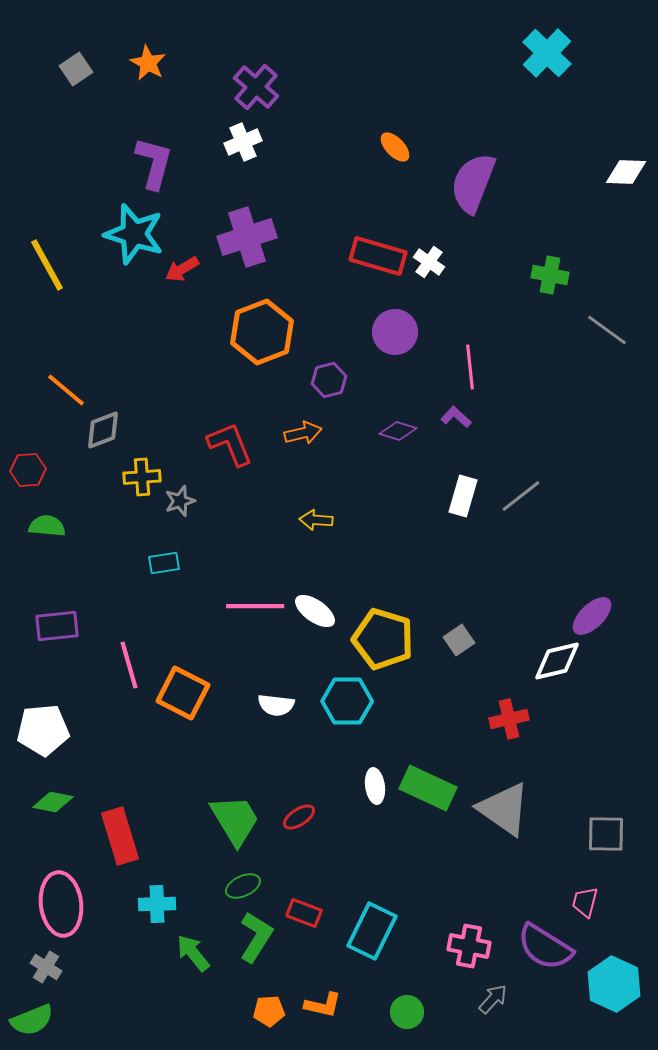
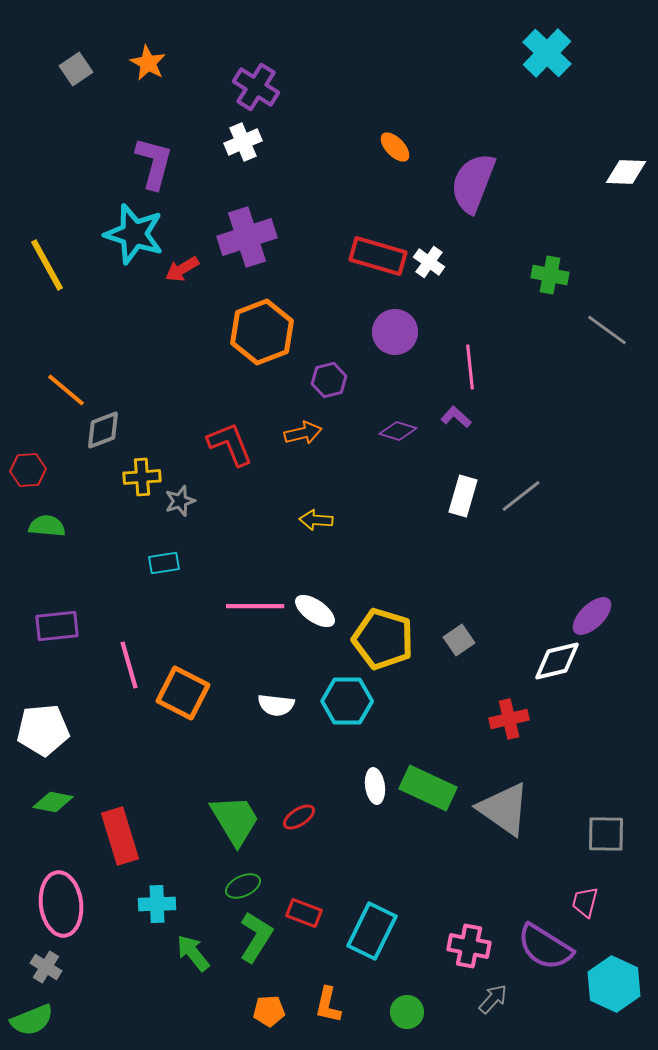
purple cross at (256, 87): rotated 9 degrees counterclockwise
orange L-shape at (323, 1005): moved 5 px right; rotated 90 degrees clockwise
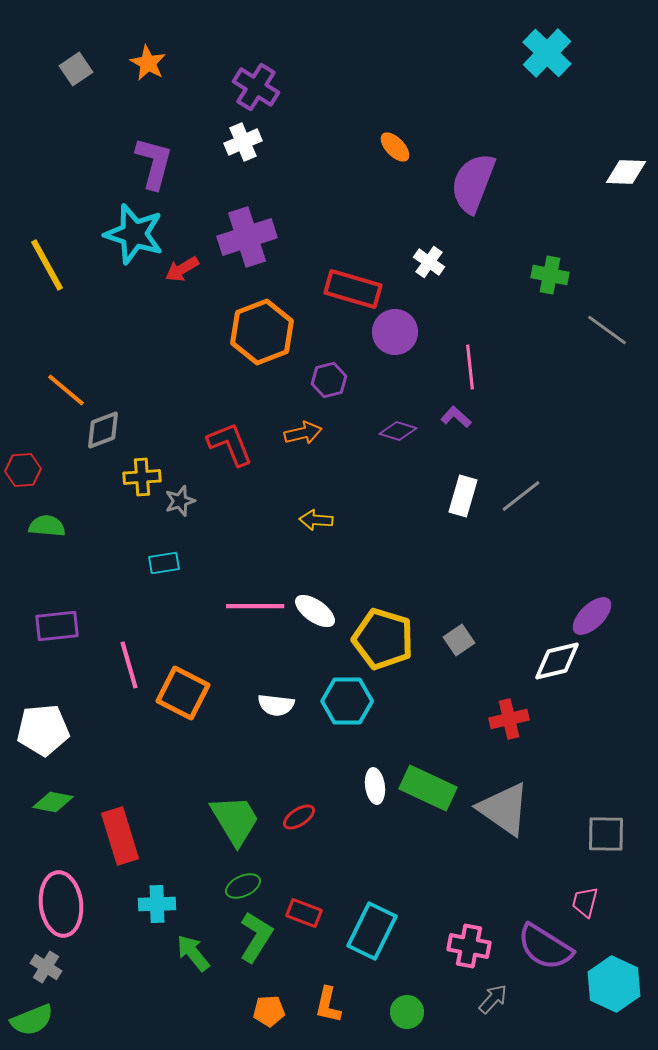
red rectangle at (378, 256): moved 25 px left, 33 px down
red hexagon at (28, 470): moved 5 px left
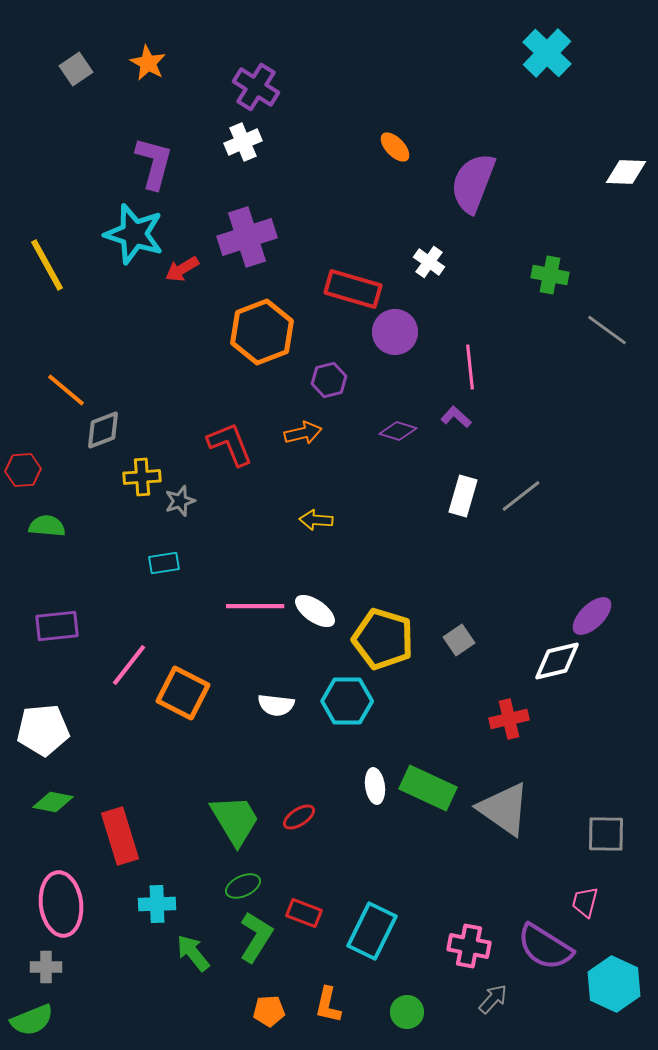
pink line at (129, 665): rotated 54 degrees clockwise
gray cross at (46, 967): rotated 32 degrees counterclockwise
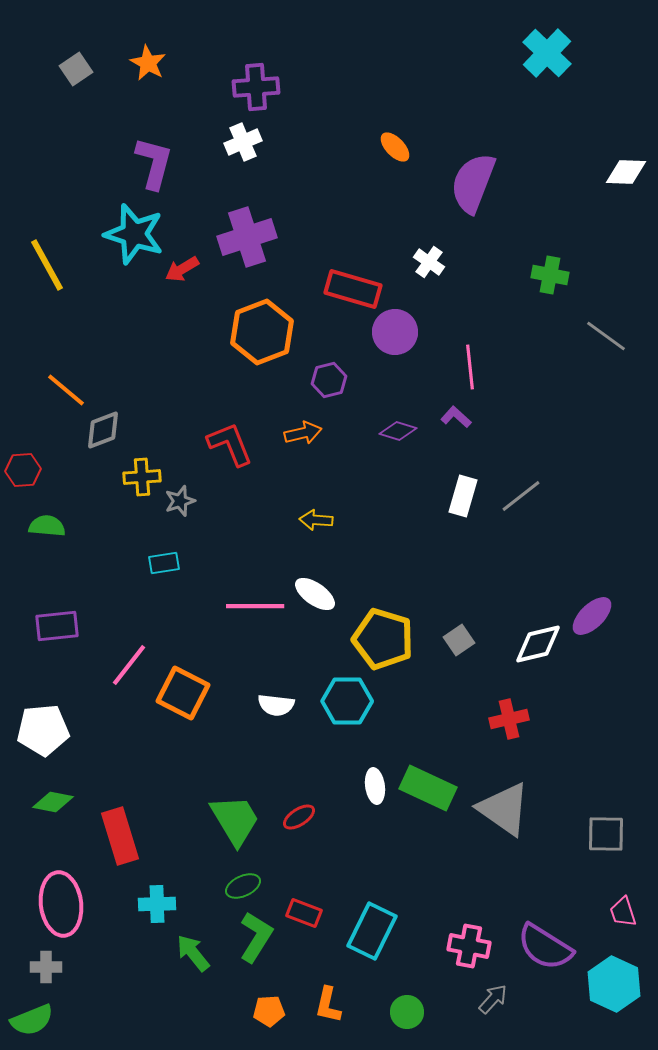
purple cross at (256, 87): rotated 36 degrees counterclockwise
gray line at (607, 330): moved 1 px left, 6 px down
white ellipse at (315, 611): moved 17 px up
white diamond at (557, 661): moved 19 px left, 17 px up
pink trapezoid at (585, 902): moved 38 px right, 10 px down; rotated 32 degrees counterclockwise
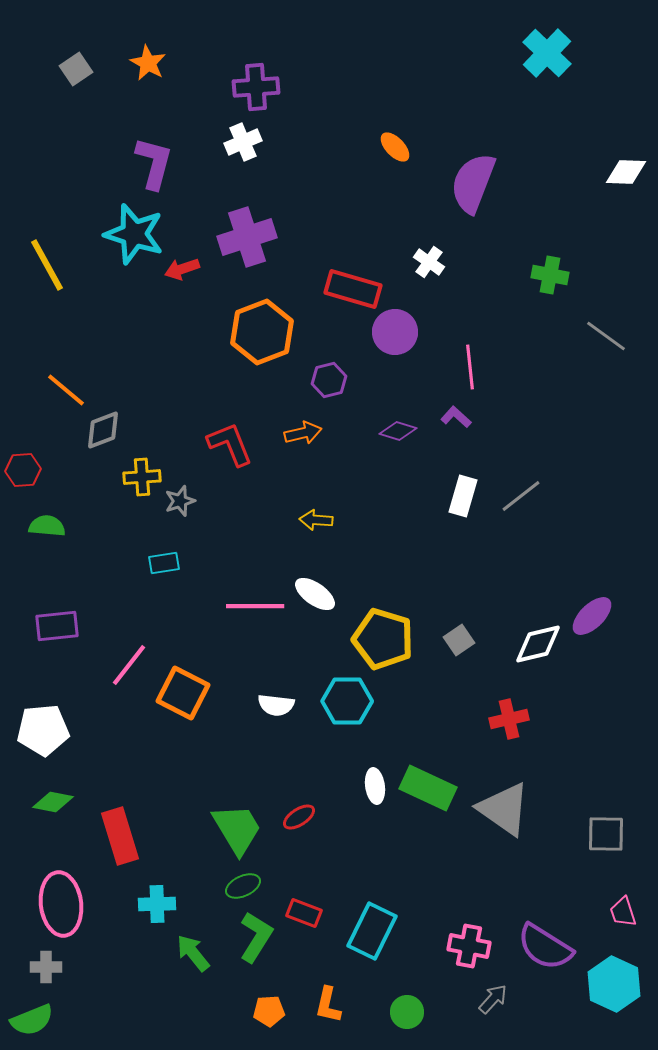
red arrow at (182, 269): rotated 12 degrees clockwise
green trapezoid at (235, 820): moved 2 px right, 9 px down
